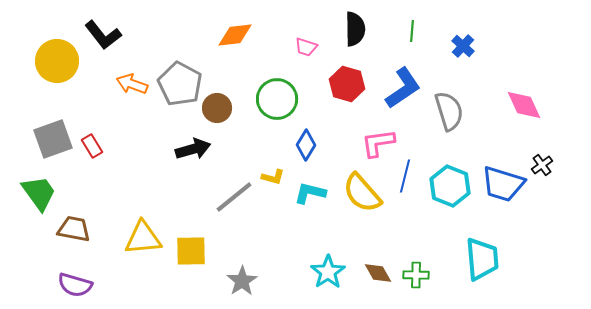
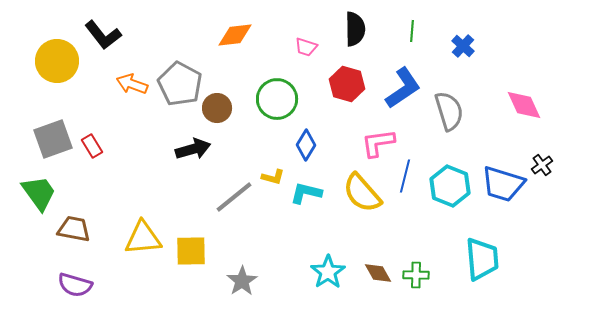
cyan L-shape: moved 4 px left
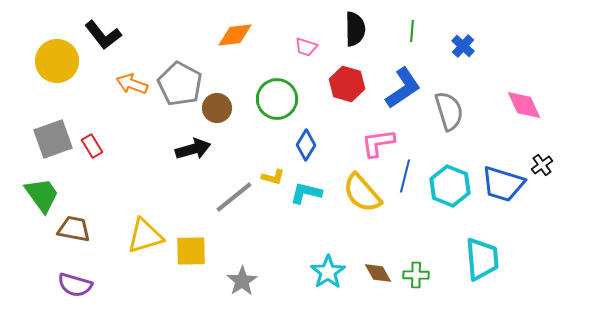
green trapezoid: moved 3 px right, 2 px down
yellow triangle: moved 2 px right, 2 px up; rotated 12 degrees counterclockwise
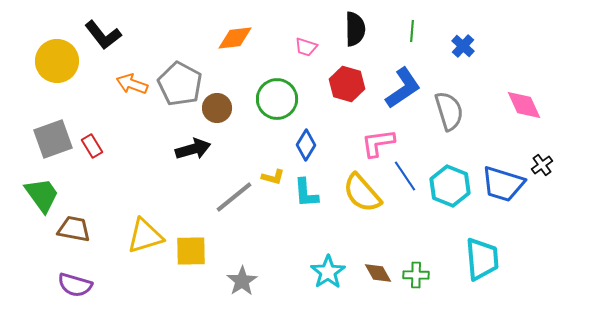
orange diamond: moved 3 px down
blue line: rotated 48 degrees counterclockwise
cyan L-shape: rotated 108 degrees counterclockwise
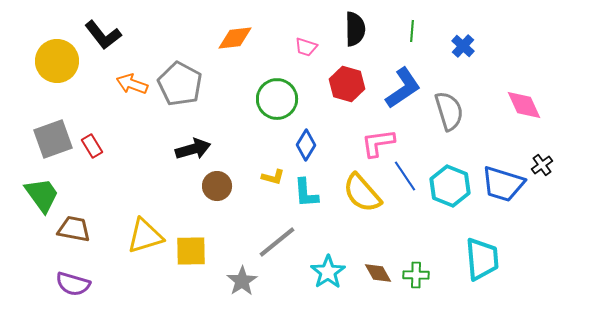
brown circle: moved 78 px down
gray line: moved 43 px right, 45 px down
purple semicircle: moved 2 px left, 1 px up
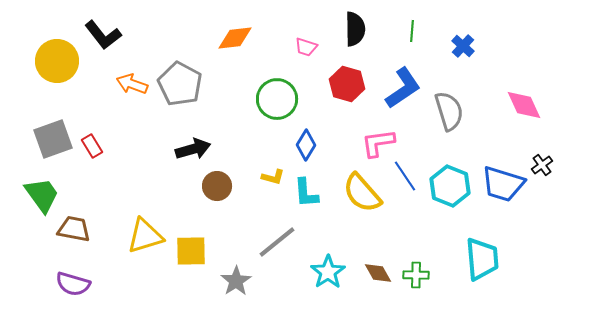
gray star: moved 6 px left
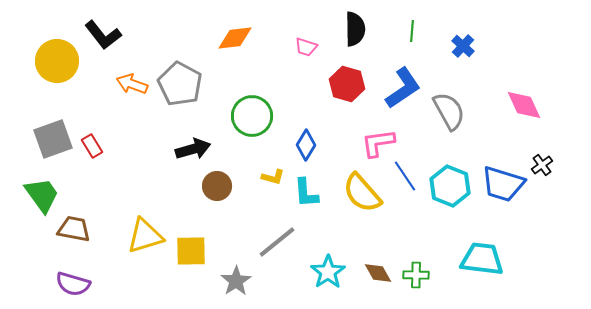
green circle: moved 25 px left, 17 px down
gray semicircle: rotated 12 degrees counterclockwise
cyan trapezoid: rotated 78 degrees counterclockwise
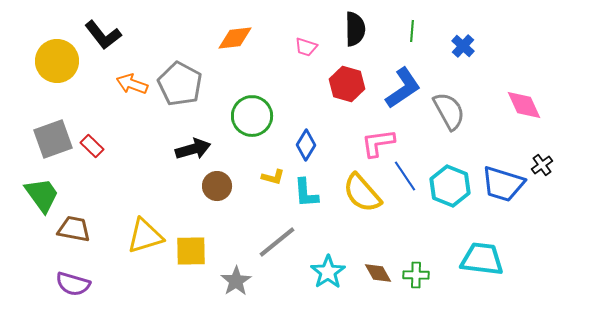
red rectangle: rotated 15 degrees counterclockwise
